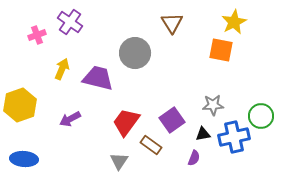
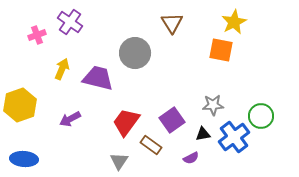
blue cross: rotated 24 degrees counterclockwise
purple semicircle: moved 3 px left; rotated 42 degrees clockwise
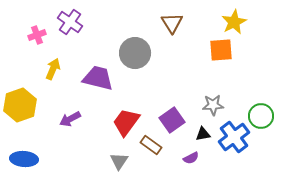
orange square: rotated 15 degrees counterclockwise
yellow arrow: moved 9 px left
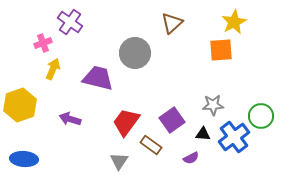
brown triangle: rotated 20 degrees clockwise
pink cross: moved 6 px right, 8 px down
purple arrow: rotated 45 degrees clockwise
black triangle: rotated 14 degrees clockwise
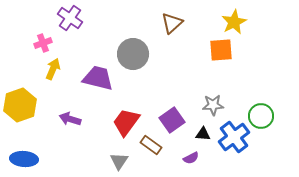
purple cross: moved 4 px up
gray circle: moved 2 px left, 1 px down
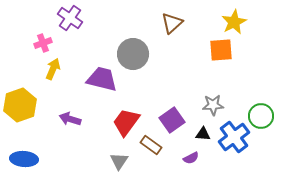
purple trapezoid: moved 4 px right, 1 px down
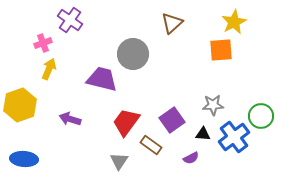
purple cross: moved 2 px down
yellow arrow: moved 4 px left
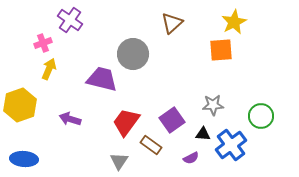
blue cross: moved 3 px left, 8 px down
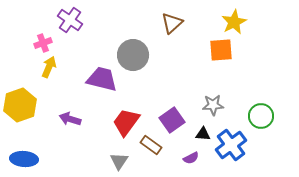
gray circle: moved 1 px down
yellow arrow: moved 2 px up
